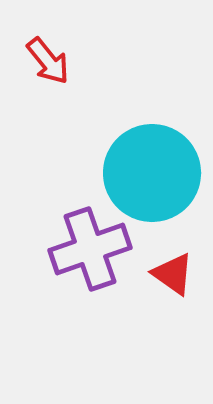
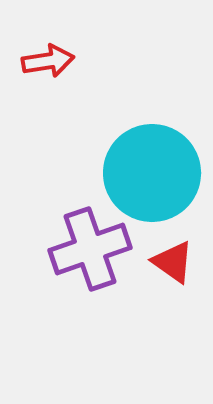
red arrow: rotated 60 degrees counterclockwise
red triangle: moved 12 px up
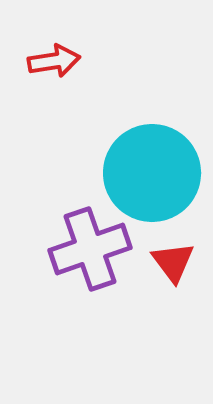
red arrow: moved 6 px right
red triangle: rotated 18 degrees clockwise
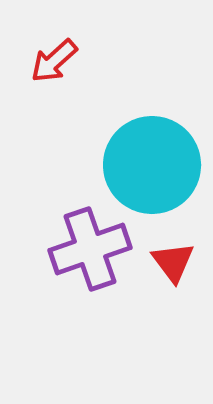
red arrow: rotated 147 degrees clockwise
cyan circle: moved 8 px up
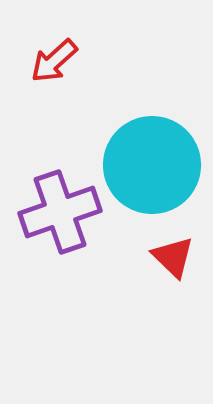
purple cross: moved 30 px left, 37 px up
red triangle: moved 5 px up; rotated 9 degrees counterclockwise
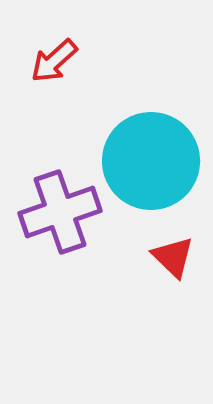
cyan circle: moved 1 px left, 4 px up
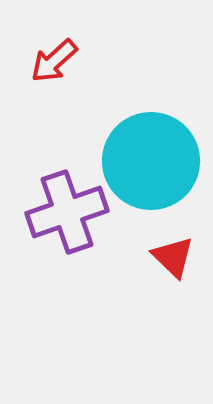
purple cross: moved 7 px right
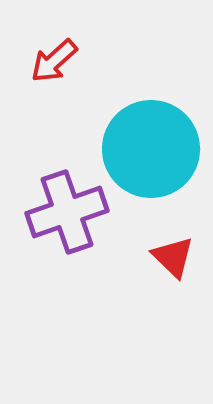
cyan circle: moved 12 px up
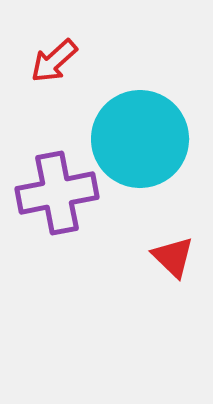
cyan circle: moved 11 px left, 10 px up
purple cross: moved 10 px left, 19 px up; rotated 8 degrees clockwise
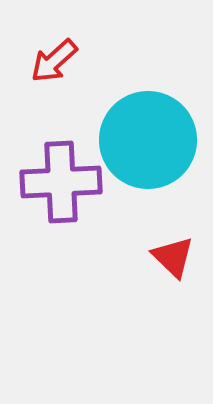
cyan circle: moved 8 px right, 1 px down
purple cross: moved 4 px right, 11 px up; rotated 8 degrees clockwise
